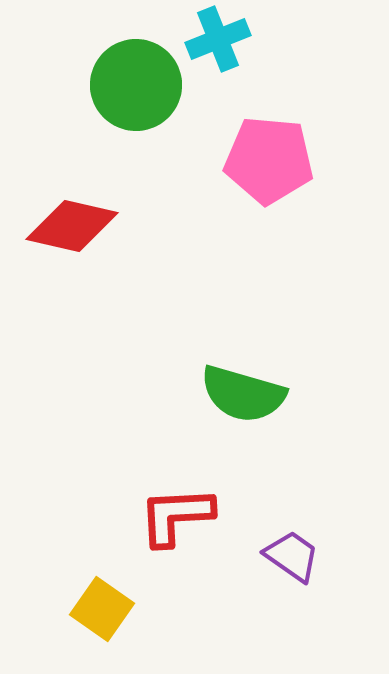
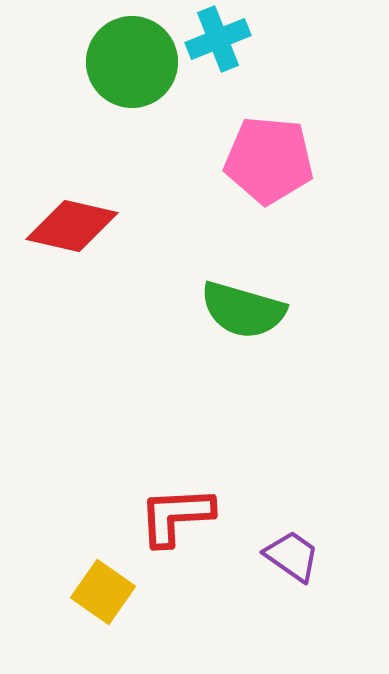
green circle: moved 4 px left, 23 px up
green semicircle: moved 84 px up
yellow square: moved 1 px right, 17 px up
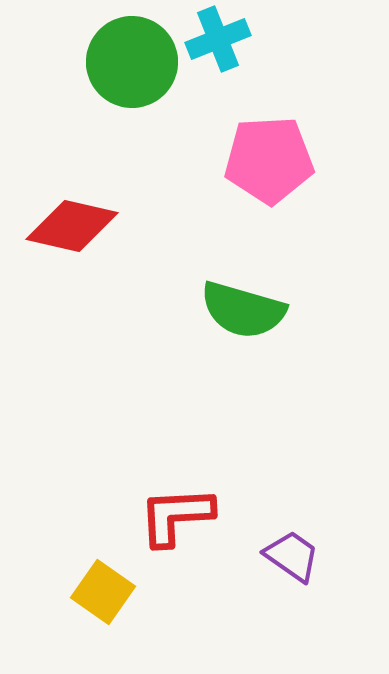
pink pentagon: rotated 8 degrees counterclockwise
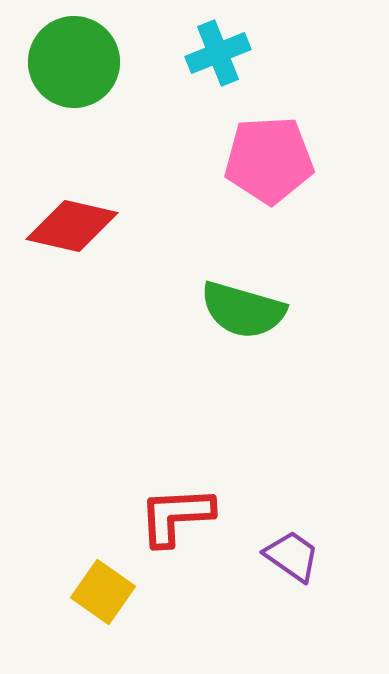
cyan cross: moved 14 px down
green circle: moved 58 px left
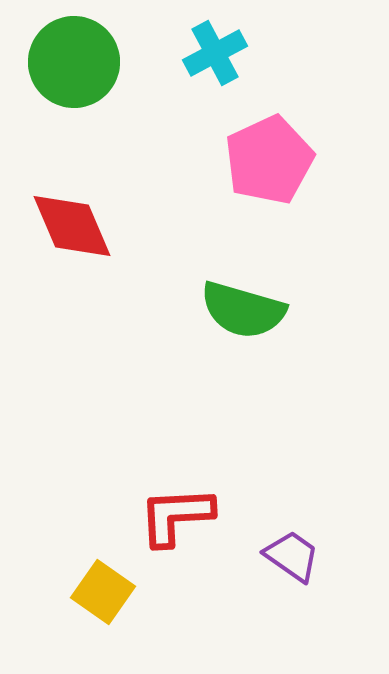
cyan cross: moved 3 px left; rotated 6 degrees counterclockwise
pink pentagon: rotated 22 degrees counterclockwise
red diamond: rotated 54 degrees clockwise
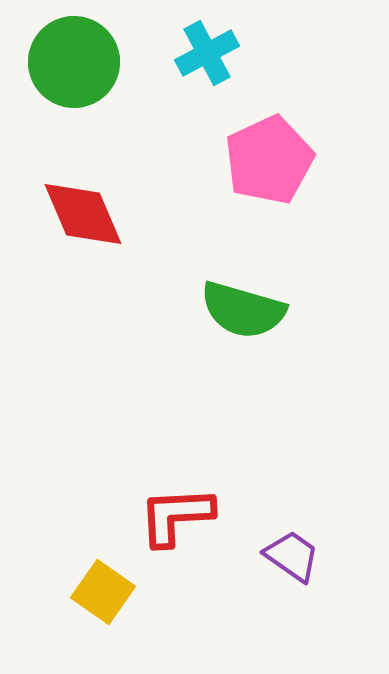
cyan cross: moved 8 px left
red diamond: moved 11 px right, 12 px up
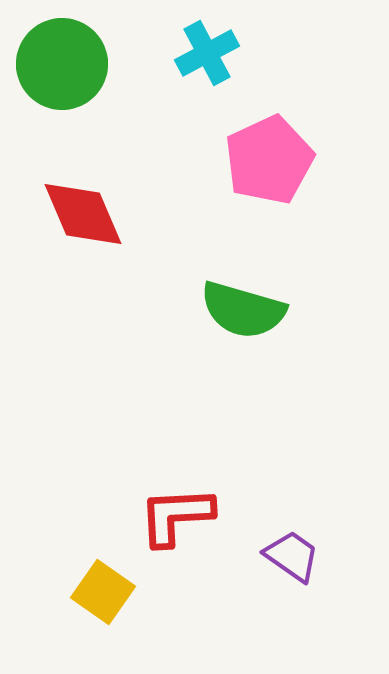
green circle: moved 12 px left, 2 px down
